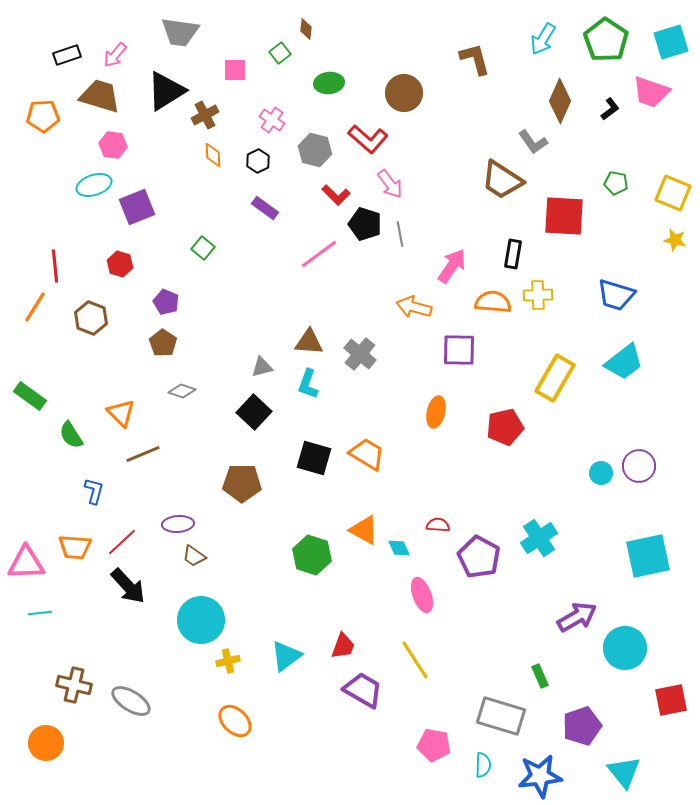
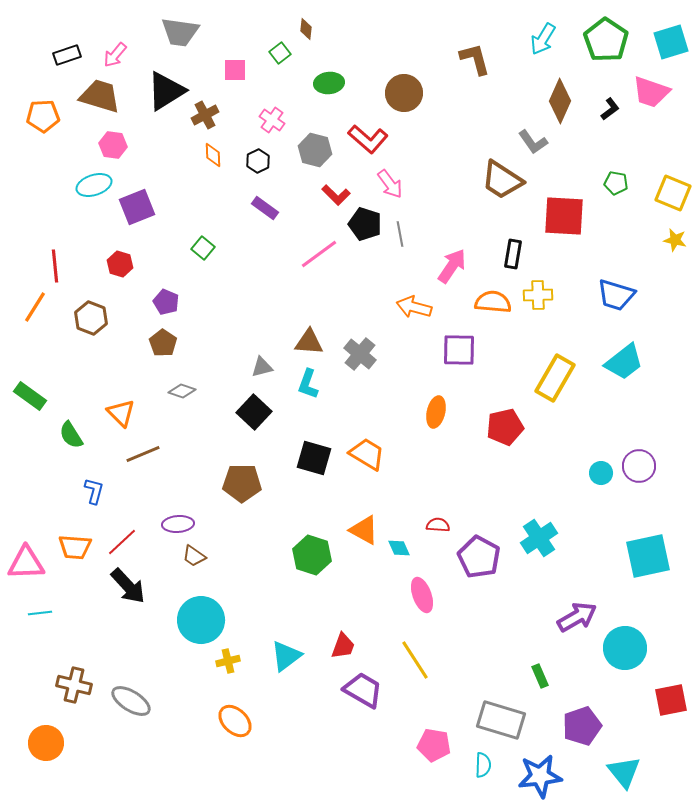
gray rectangle at (501, 716): moved 4 px down
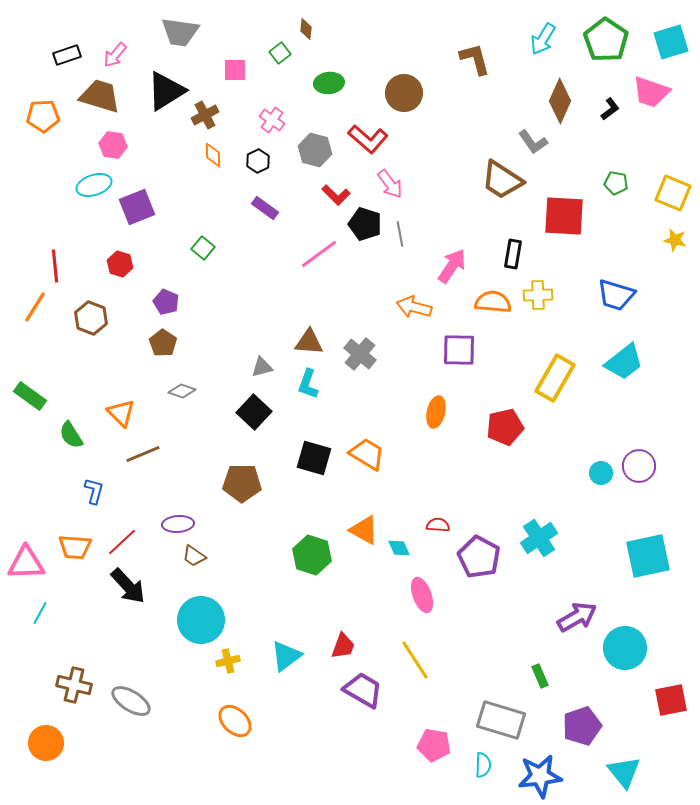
cyan line at (40, 613): rotated 55 degrees counterclockwise
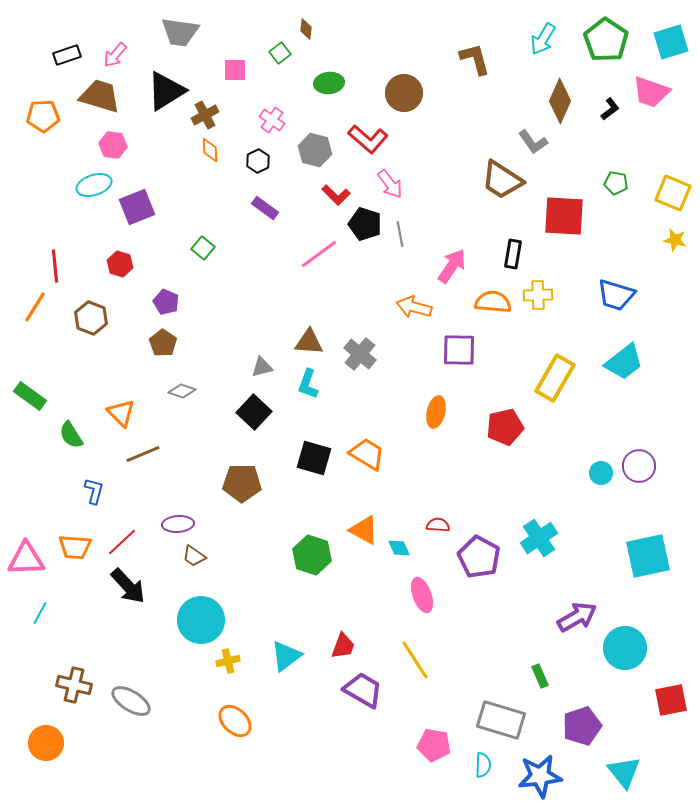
orange diamond at (213, 155): moved 3 px left, 5 px up
pink triangle at (26, 563): moved 4 px up
